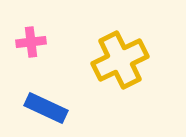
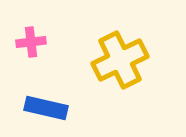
blue rectangle: rotated 12 degrees counterclockwise
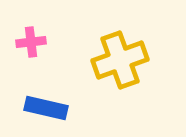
yellow cross: rotated 6 degrees clockwise
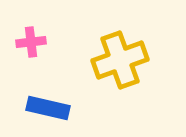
blue rectangle: moved 2 px right
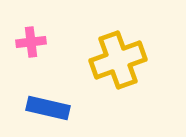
yellow cross: moved 2 px left
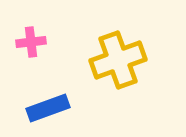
blue rectangle: rotated 33 degrees counterclockwise
